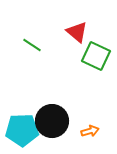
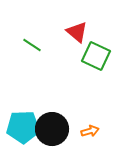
black circle: moved 8 px down
cyan pentagon: moved 1 px right, 3 px up
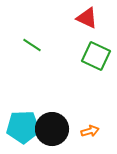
red triangle: moved 10 px right, 14 px up; rotated 15 degrees counterclockwise
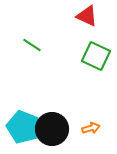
red triangle: moved 2 px up
cyan pentagon: rotated 24 degrees clockwise
orange arrow: moved 1 px right, 3 px up
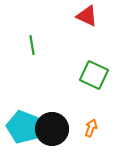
green line: rotated 48 degrees clockwise
green square: moved 2 px left, 19 px down
orange arrow: rotated 54 degrees counterclockwise
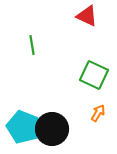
orange arrow: moved 7 px right, 15 px up; rotated 12 degrees clockwise
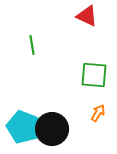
green square: rotated 20 degrees counterclockwise
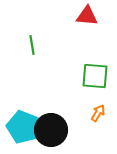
red triangle: rotated 20 degrees counterclockwise
green square: moved 1 px right, 1 px down
black circle: moved 1 px left, 1 px down
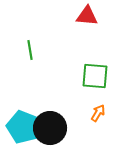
green line: moved 2 px left, 5 px down
black circle: moved 1 px left, 2 px up
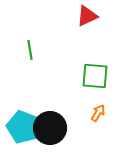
red triangle: rotated 30 degrees counterclockwise
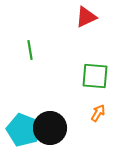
red triangle: moved 1 px left, 1 px down
cyan pentagon: moved 3 px down
